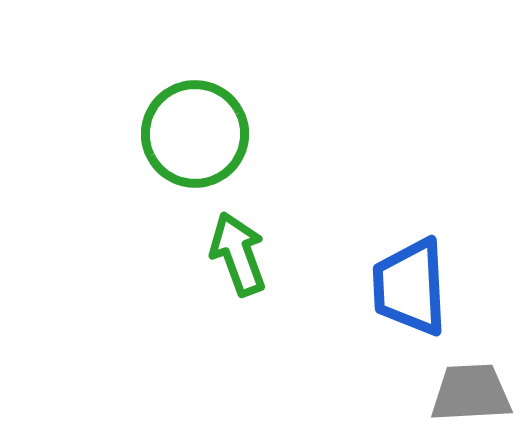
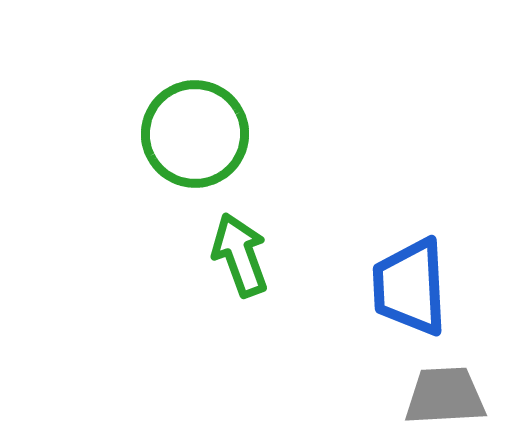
green arrow: moved 2 px right, 1 px down
gray trapezoid: moved 26 px left, 3 px down
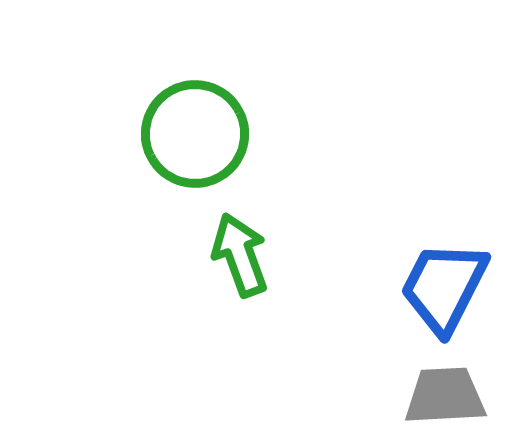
blue trapezoid: moved 34 px right; rotated 30 degrees clockwise
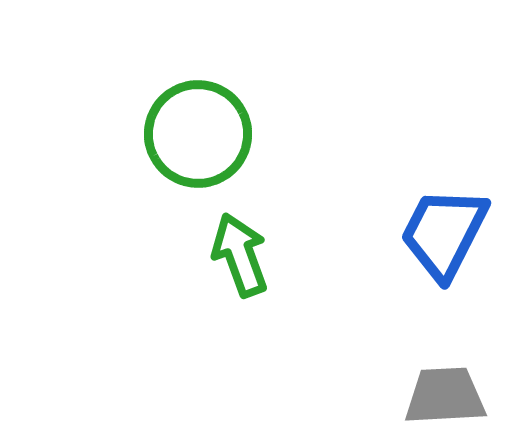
green circle: moved 3 px right
blue trapezoid: moved 54 px up
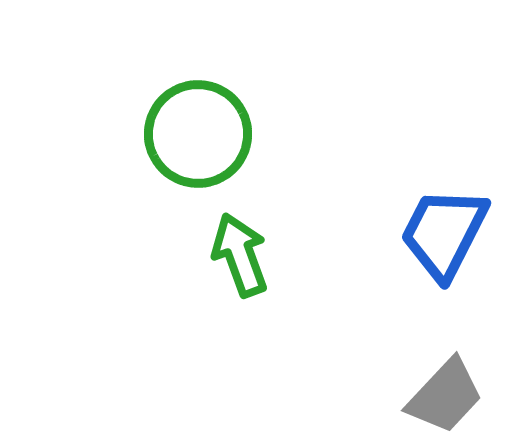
gray trapezoid: rotated 136 degrees clockwise
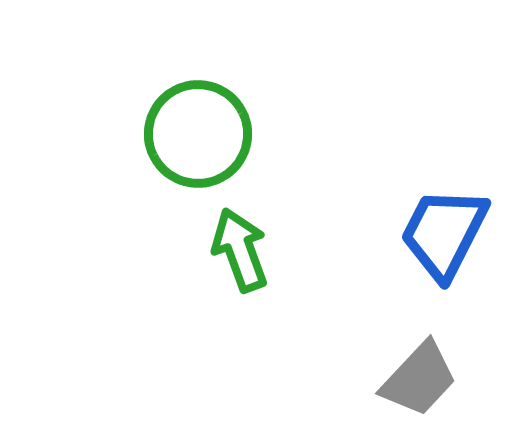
green arrow: moved 5 px up
gray trapezoid: moved 26 px left, 17 px up
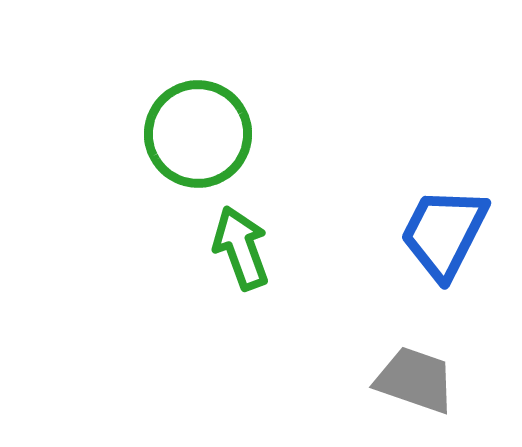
green arrow: moved 1 px right, 2 px up
gray trapezoid: moved 4 px left, 1 px down; rotated 114 degrees counterclockwise
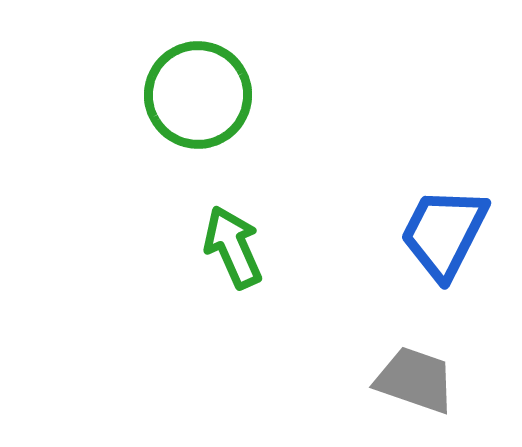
green circle: moved 39 px up
green arrow: moved 8 px left, 1 px up; rotated 4 degrees counterclockwise
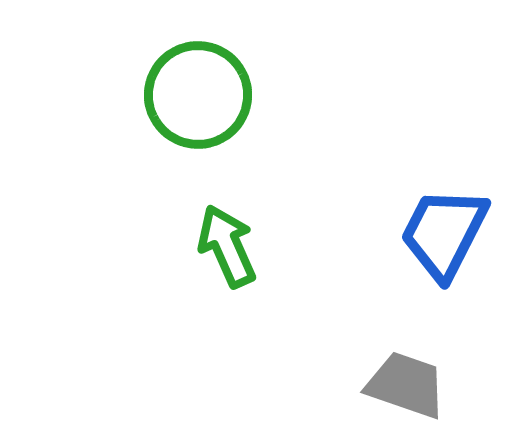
green arrow: moved 6 px left, 1 px up
gray trapezoid: moved 9 px left, 5 px down
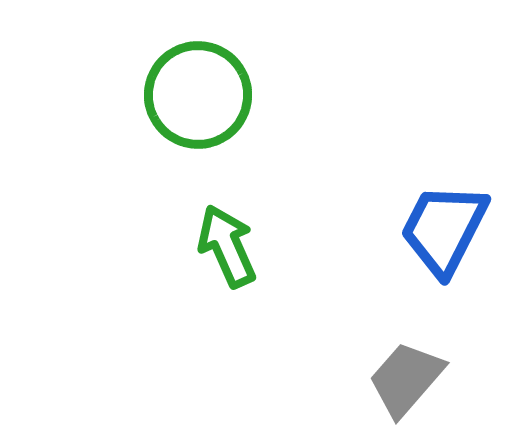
blue trapezoid: moved 4 px up
gray trapezoid: moved 6 px up; rotated 68 degrees counterclockwise
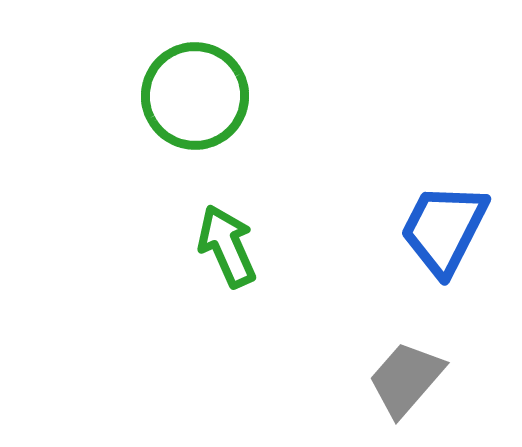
green circle: moved 3 px left, 1 px down
